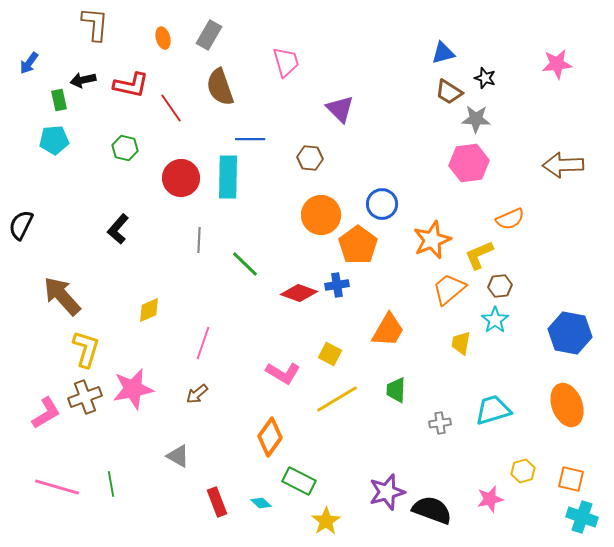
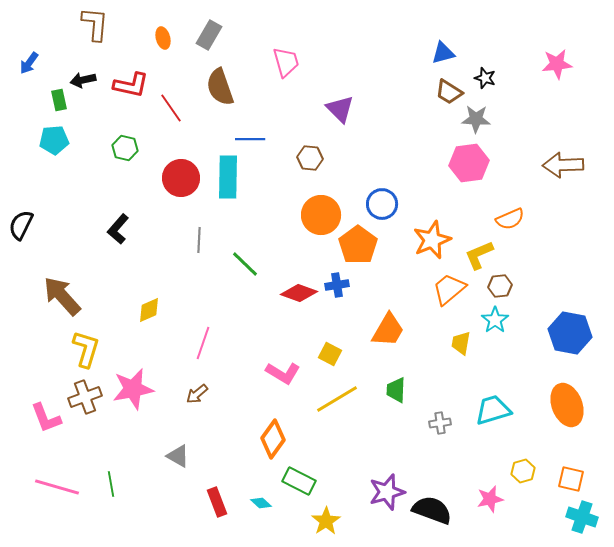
pink L-shape at (46, 413): moved 5 px down; rotated 100 degrees clockwise
orange diamond at (270, 437): moved 3 px right, 2 px down
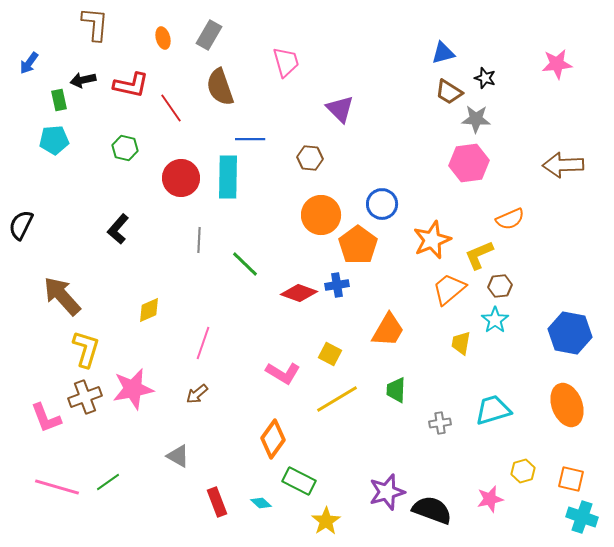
green line at (111, 484): moved 3 px left, 2 px up; rotated 65 degrees clockwise
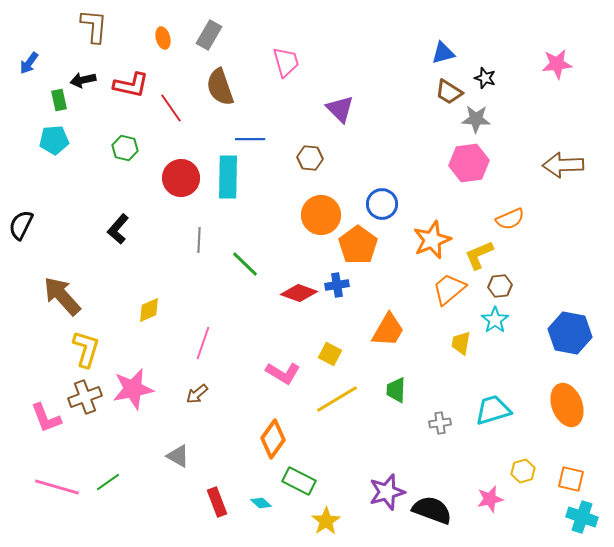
brown L-shape at (95, 24): moved 1 px left, 2 px down
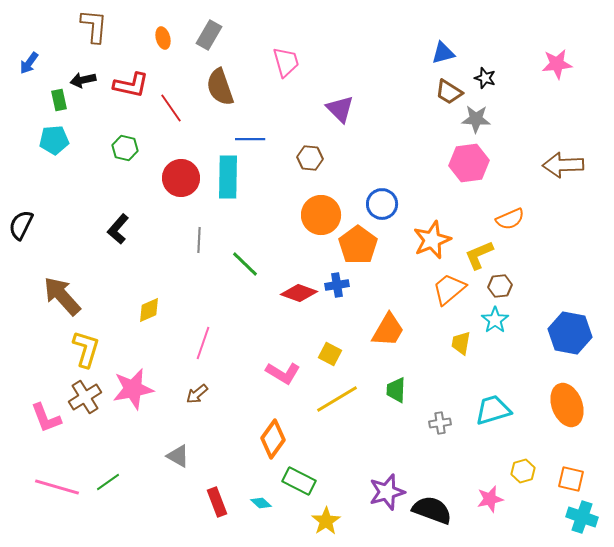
brown cross at (85, 397): rotated 12 degrees counterclockwise
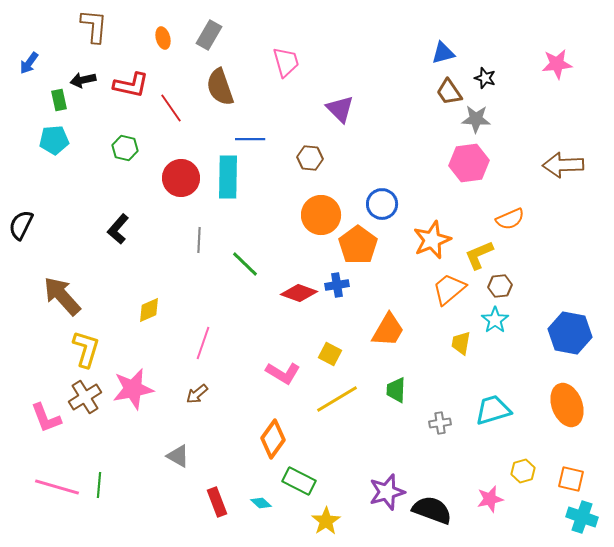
brown trapezoid at (449, 92): rotated 24 degrees clockwise
green line at (108, 482): moved 9 px left, 3 px down; rotated 50 degrees counterclockwise
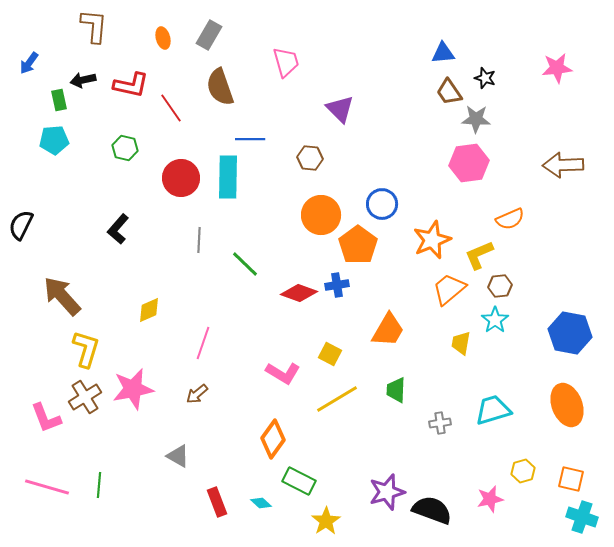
blue triangle at (443, 53): rotated 10 degrees clockwise
pink star at (557, 64): moved 4 px down
pink line at (57, 487): moved 10 px left
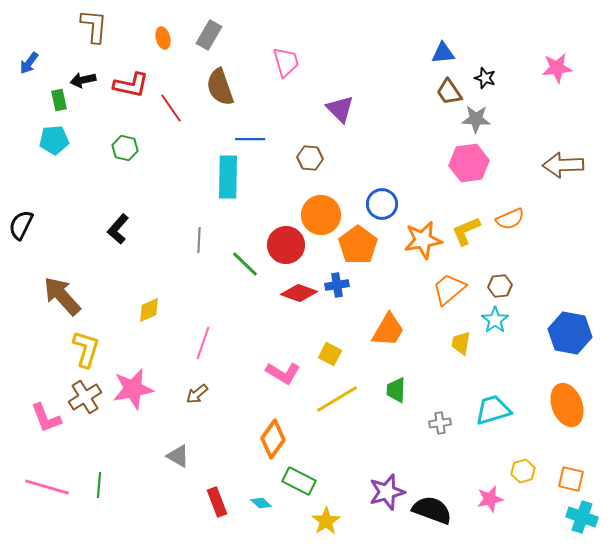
red circle at (181, 178): moved 105 px right, 67 px down
orange star at (432, 240): moved 9 px left; rotated 12 degrees clockwise
yellow L-shape at (479, 255): moved 13 px left, 24 px up
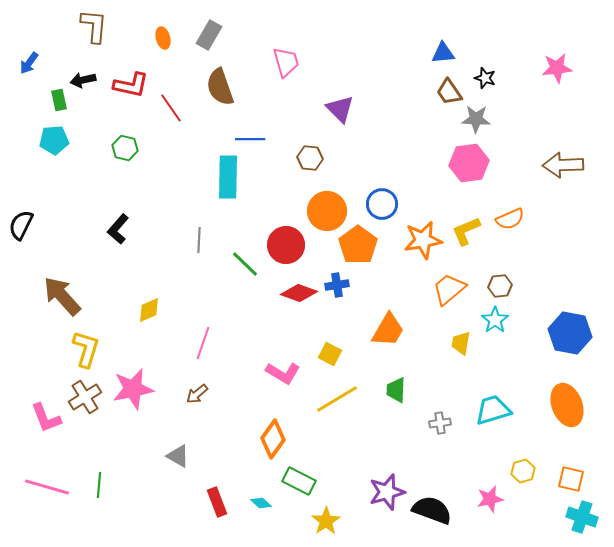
orange circle at (321, 215): moved 6 px right, 4 px up
